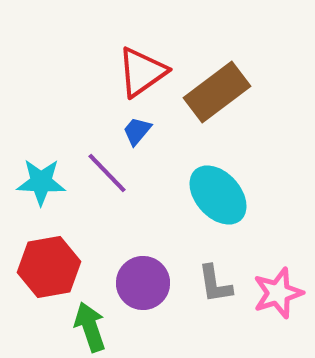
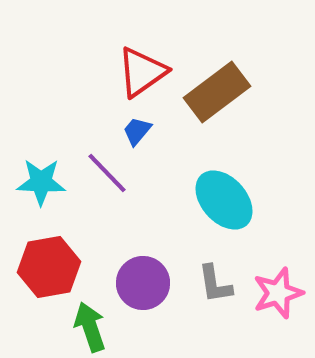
cyan ellipse: moved 6 px right, 5 px down
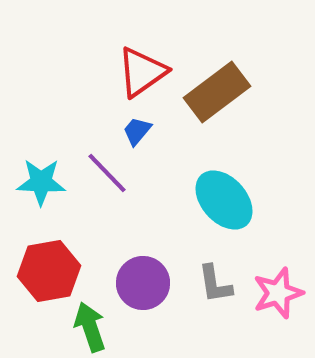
red hexagon: moved 4 px down
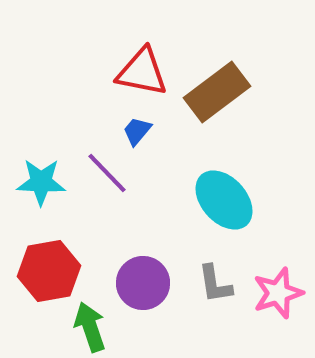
red triangle: rotated 46 degrees clockwise
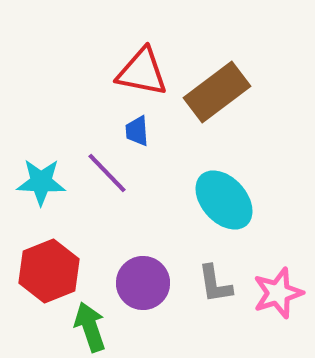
blue trapezoid: rotated 44 degrees counterclockwise
red hexagon: rotated 12 degrees counterclockwise
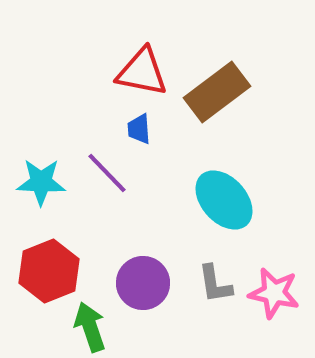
blue trapezoid: moved 2 px right, 2 px up
pink star: moved 4 px left; rotated 30 degrees clockwise
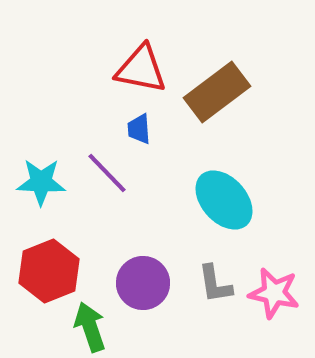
red triangle: moved 1 px left, 3 px up
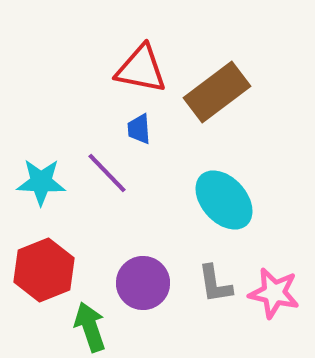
red hexagon: moved 5 px left, 1 px up
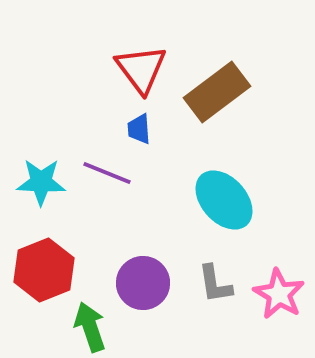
red triangle: rotated 42 degrees clockwise
purple line: rotated 24 degrees counterclockwise
pink star: moved 5 px right, 1 px down; rotated 18 degrees clockwise
